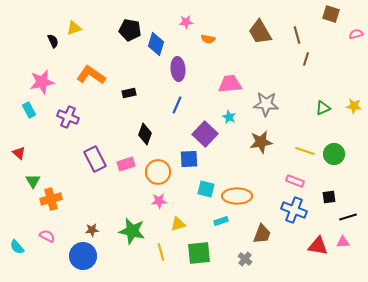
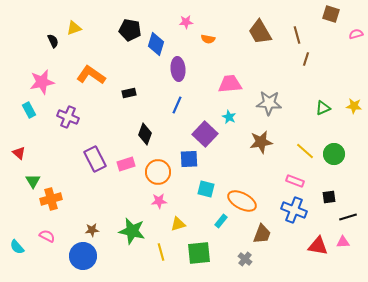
gray star at (266, 104): moved 3 px right, 1 px up
yellow line at (305, 151): rotated 24 degrees clockwise
orange ellipse at (237, 196): moved 5 px right, 5 px down; rotated 28 degrees clockwise
cyan rectangle at (221, 221): rotated 32 degrees counterclockwise
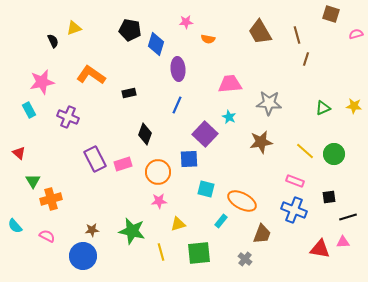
pink rectangle at (126, 164): moved 3 px left
red triangle at (318, 246): moved 2 px right, 3 px down
cyan semicircle at (17, 247): moved 2 px left, 21 px up
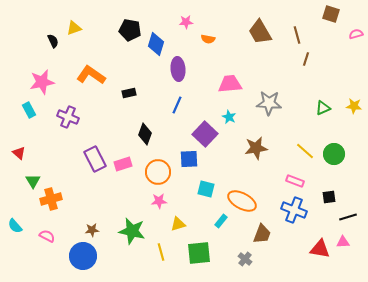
brown star at (261, 142): moved 5 px left, 6 px down
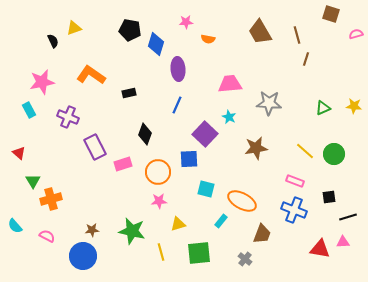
purple rectangle at (95, 159): moved 12 px up
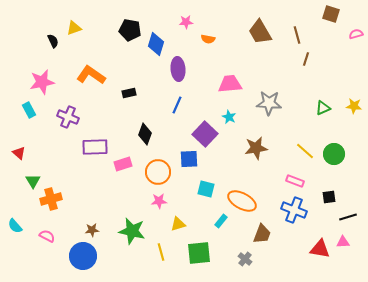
purple rectangle at (95, 147): rotated 65 degrees counterclockwise
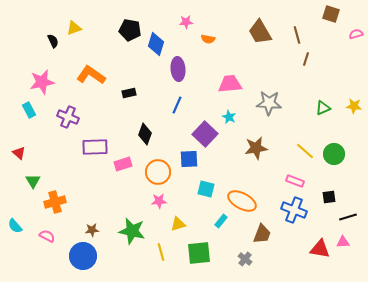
orange cross at (51, 199): moved 4 px right, 3 px down
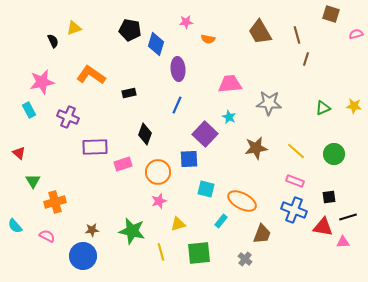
yellow line at (305, 151): moved 9 px left
pink star at (159, 201): rotated 14 degrees counterclockwise
red triangle at (320, 249): moved 3 px right, 22 px up
